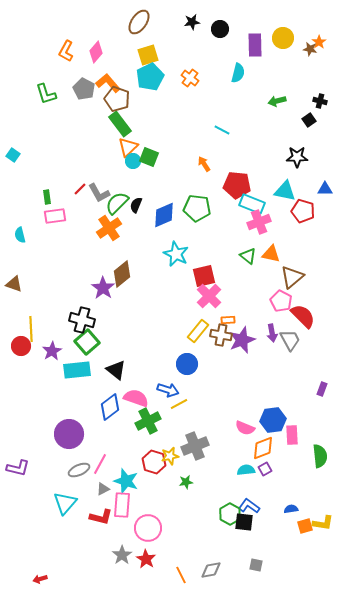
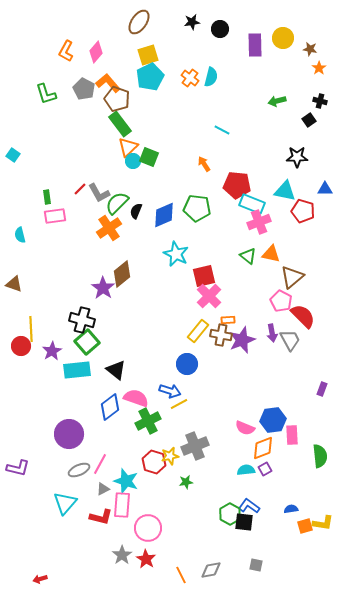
orange star at (319, 42): moved 26 px down
cyan semicircle at (238, 73): moved 27 px left, 4 px down
black semicircle at (136, 205): moved 6 px down
blue arrow at (168, 390): moved 2 px right, 1 px down
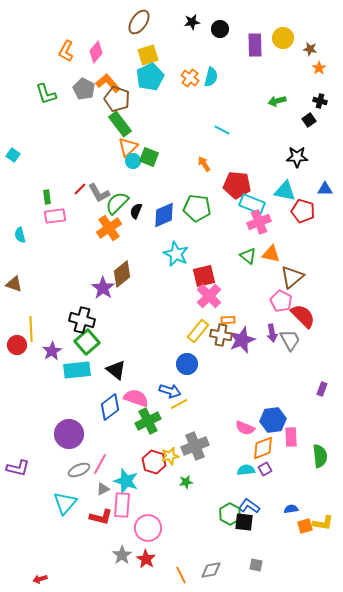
red circle at (21, 346): moved 4 px left, 1 px up
pink rectangle at (292, 435): moved 1 px left, 2 px down
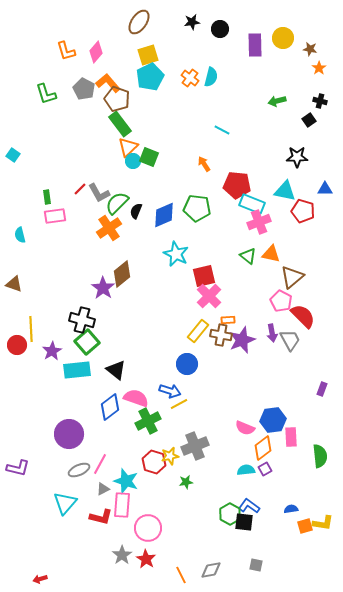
orange L-shape at (66, 51): rotated 45 degrees counterclockwise
orange diamond at (263, 448): rotated 15 degrees counterclockwise
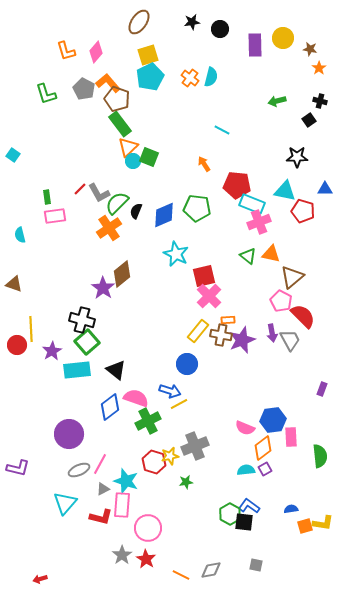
orange line at (181, 575): rotated 36 degrees counterclockwise
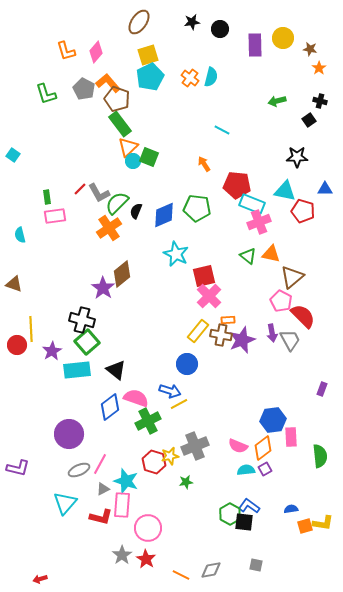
pink semicircle at (245, 428): moved 7 px left, 18 px down
